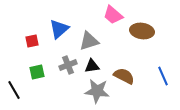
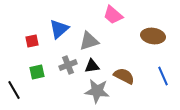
brown ellipse: moved 11 px right, 5 px down
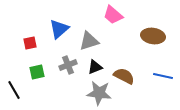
red square: moved 2 px left, 2 px down
black triangle: moved 3 px right, 1 px down; rotated 14 degrees counterclockwise
blue line: rotated 54 degrees counterclockwise
gray star: moved 2 px right, 2 px down
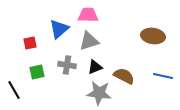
pink trapezoid: moved 25 px left; rotated 140 degrees clockwise
gray cross: moved 1 px left; rotated 30 degrees clockwise
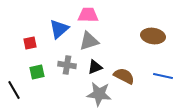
gray star: moved 1 px down
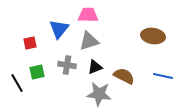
blue triangle: rotated 10 degrees counterclockwise
black line: moved 3 px right, 7 px up
